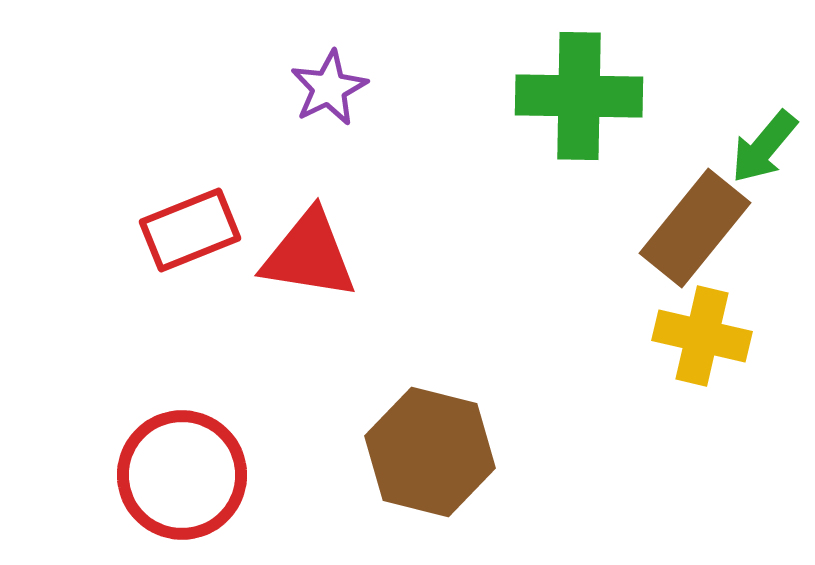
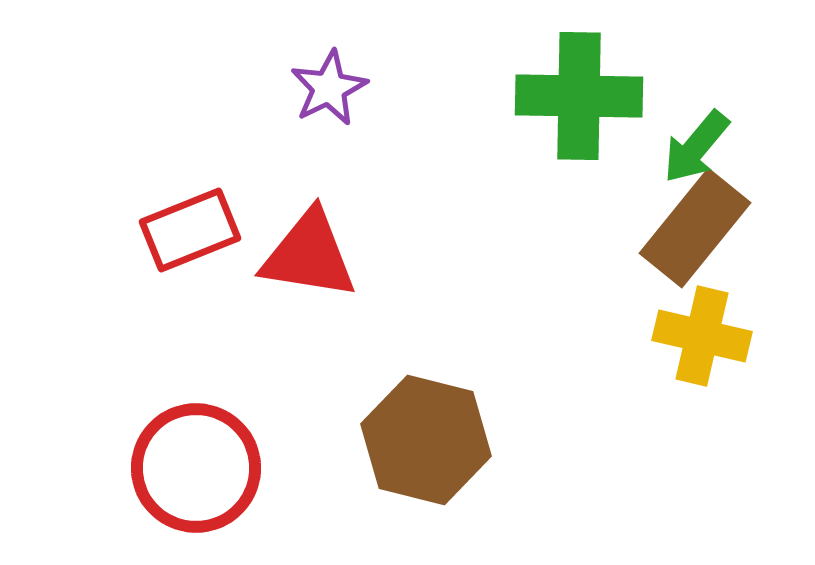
green arrow: moved 68 px left
brown hexagon: moved 4 px left, 12 px up
red circle: moved 14 px right, 7 px up
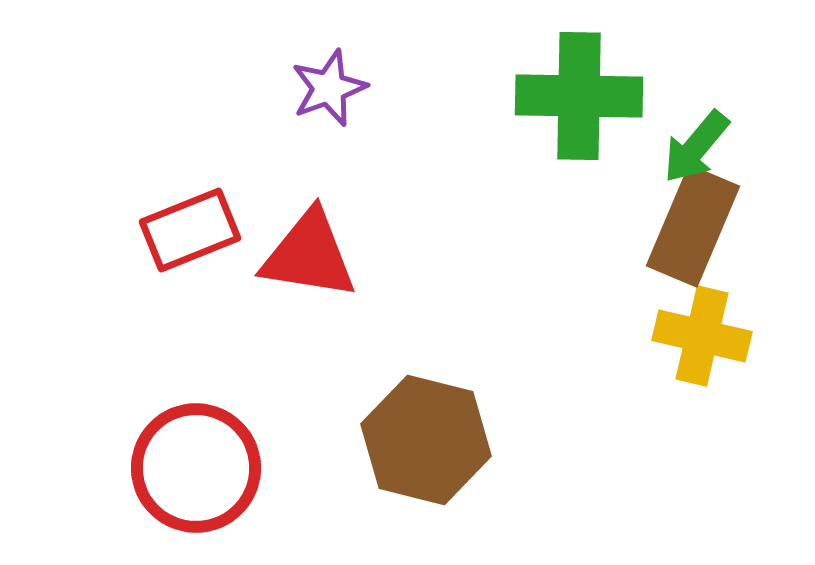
purple star: rotated 6 degrees clockwise
brown rectangle: moved 2 px left, 2 px up; rotated 16 degrees counterclockwise
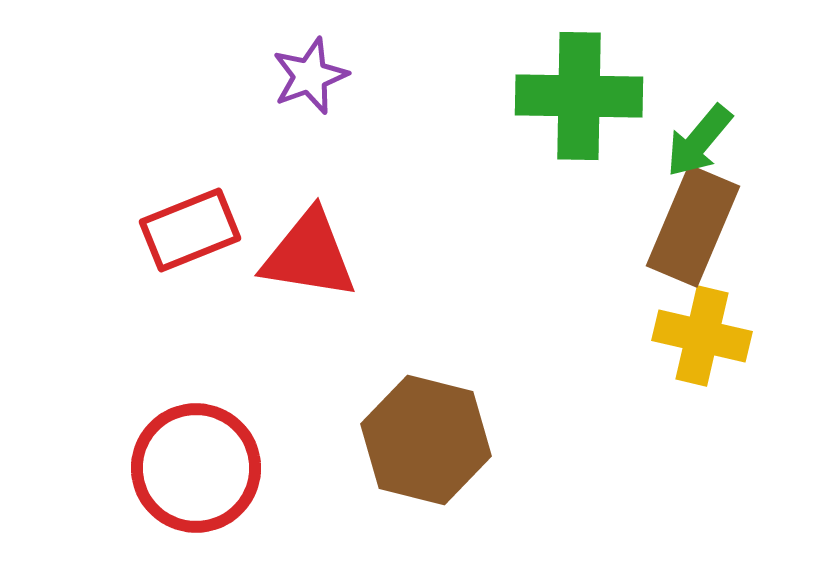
purple star: moved 19 px left, 12 px up
green arrow: moved 3 px right, 6 px up
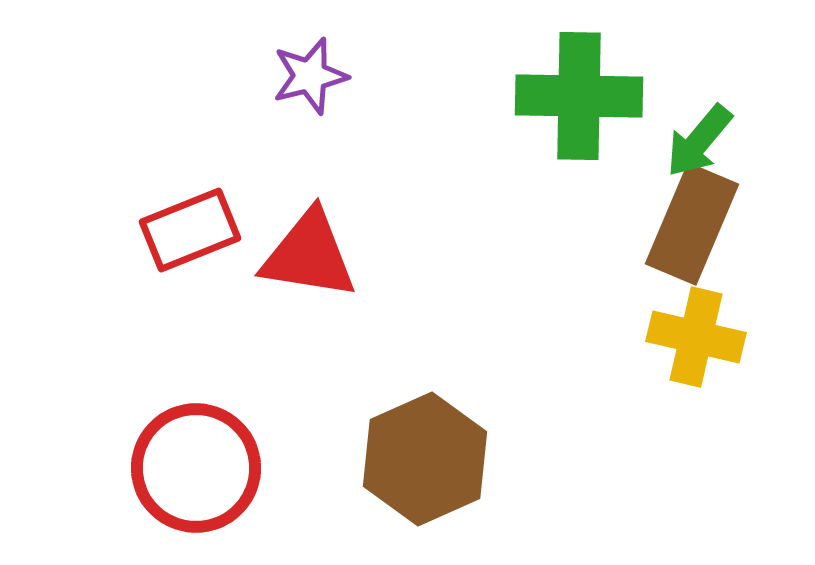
purple star: rotated 6 degrees clockwise
brown rectangle: moved 1 px left, 2 px up
yellow cross: moved 6 px left, 1 px down
brown hexagon: moved 1 px left, 19 px down; rotated 22 degrees clockwise
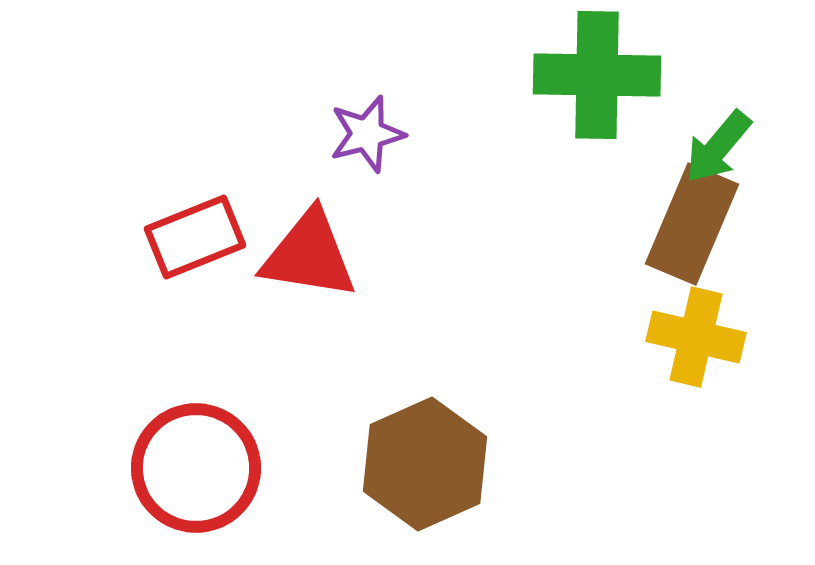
purple star: moved 57 px right, 58 px down
green cross: moved 18 px right, 21 px up
green arrow: moved 19 px right, 6 px down
red rectangle: moved 5 px right, 7 px down
brown hexagon: moved 5 px down
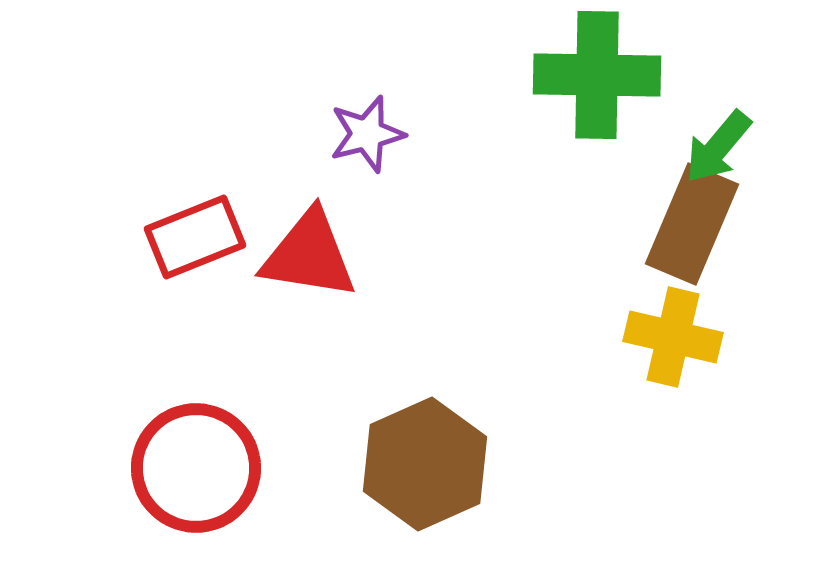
yellow cross: moved 23 px left
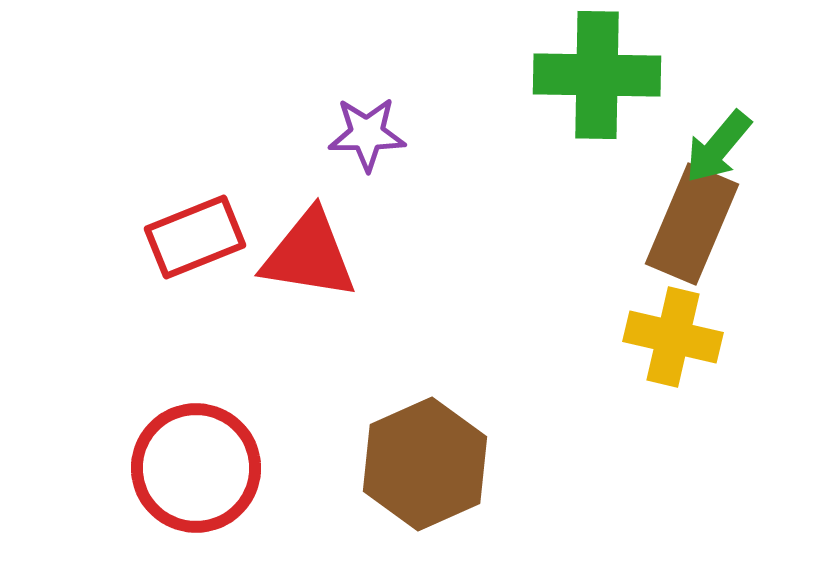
purple star: rotated 14 degrees clockwise
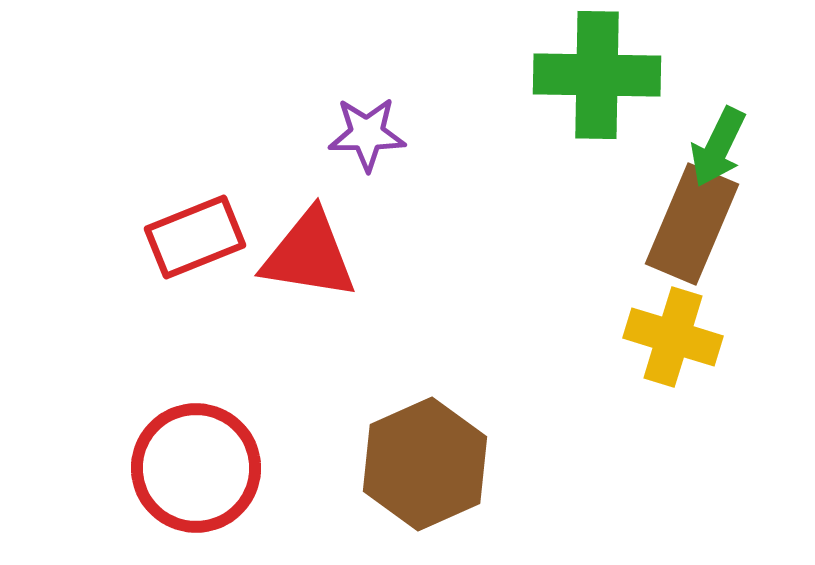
green arrow: rotated 14 degrees counterclockwise
yellow cross: rotated 4 degrees clockwise
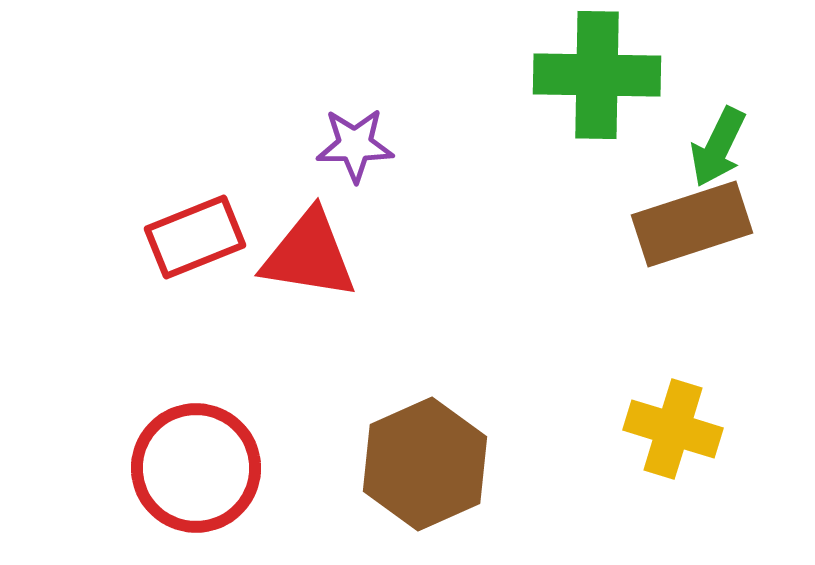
purple star: moved 12 px left, 11 px down
brown rectangle: rotated 49 degrees clockwise
yellow cross: moved 92 px down
